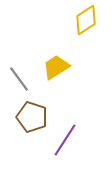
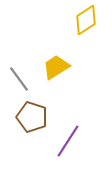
purple line: moved 3 px right, 1 px down
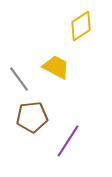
yellow diamond: moved 5 px left, 6 px down
yellow trapezoid: rotated 60 degrees clockwise
brown pentagon: rotated 24 degrees counterclockwise
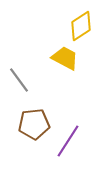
yellow trapezoid: moved 9 px right, 9 px up
gray line: moved 1 px down
brown pentagon: moved 2 px right, 7 px down
